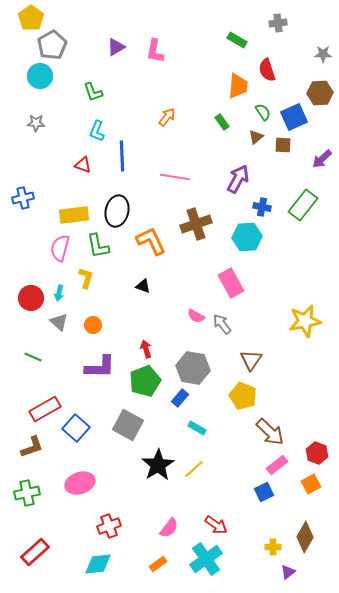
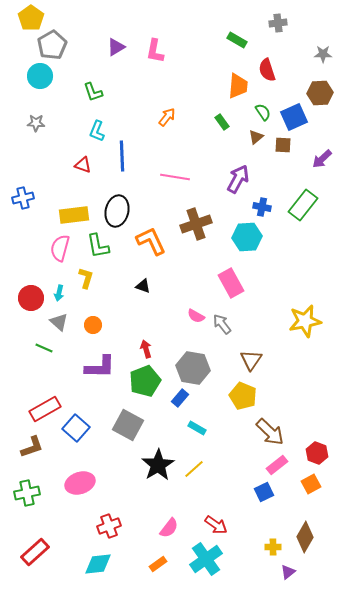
green line at (33, 357): moved 11 px right, 9 px up
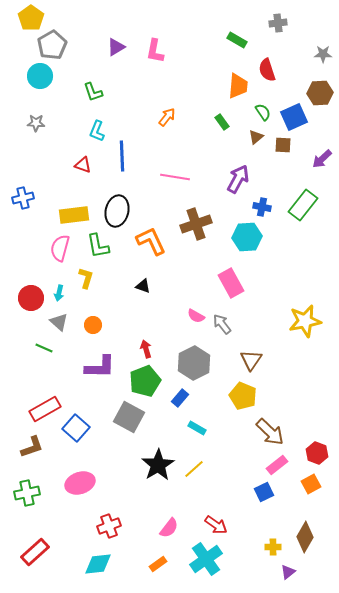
gray hexagon at (193, 368): moved 1 px right, 5 px up; rotated 24 degrees clockwise
gray square at (128, 425): moved 1 px right, 8 px up
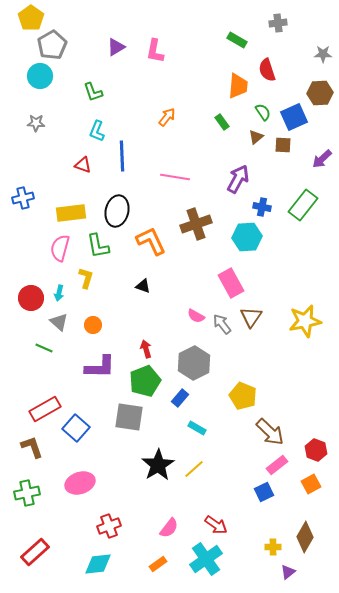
yellow rectangle at (74, 215): moved 3 px left, 2 px up
brown triangle at (251, 360): moved 43 px up
gray square at (129, 417): rotated 20 degrees counterclockwise
brown L-shape at (32, 447): rotated 90 degrees counterclockwise
red hexagon at (317, 453): moved 1 px left, 3 px up
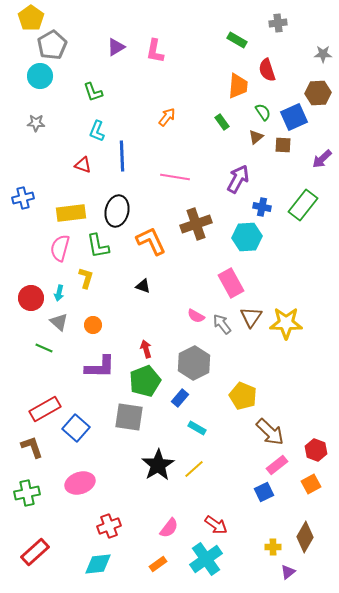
brown hexagon at (320, 93): moved 2 px left
yellow star at (305, 321): moved 19 px left, 2 px down; rotated 12 degrees clockwise
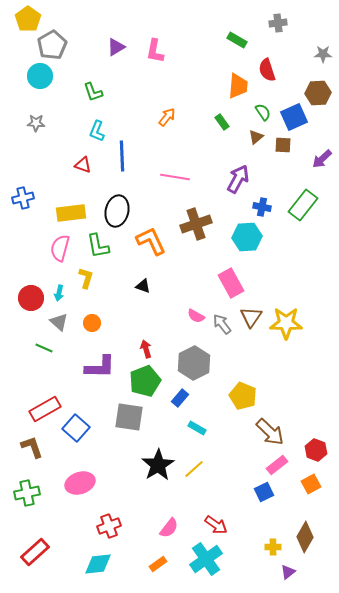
yellow pentagon at (31, 18): moved 3 px left, 1 px down
orange circle at (93, 325): moved 1 px left, 2 px up
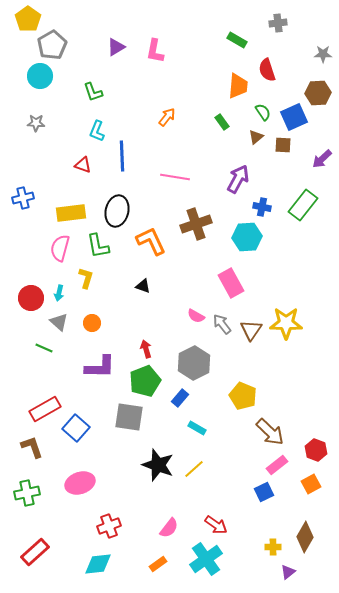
brown triangle at (251, 317): moved 13 px down
black star at (158, 465): rotated 20 degrees counterclockwise
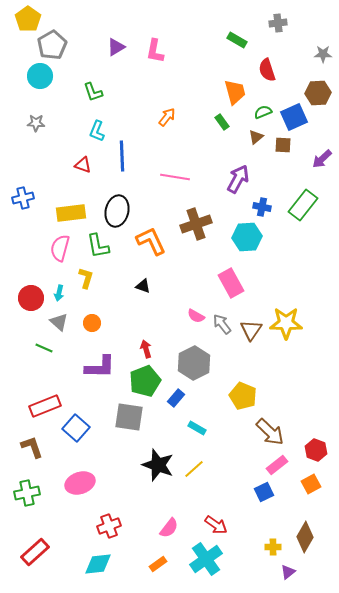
orange trapezoid at (238, 86): moved 3 px left, 6 px down; rotated 20 degrees counterclockwise
green semicircle at (263, 112): rotated 78 degrees counterclockwise
blue rectangle at (180, 398): moved 4 px left
red rectangle at (45, 409): moved 3 px up; rotated 8 degrees clockwise
